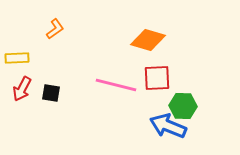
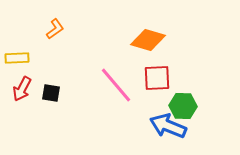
pink line: rotated 36 degrees clockwise
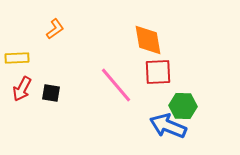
orange diamond: rotated 64 degrees clockwise
red square: moved 1 px right, 6 px up
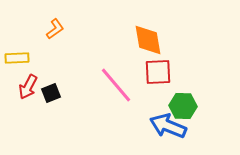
red arrow: moved 6 px right, 2 px up
black square: rotated 30 degrees counterclockwise
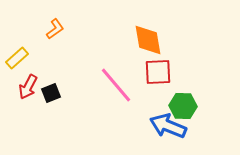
yellow rectangle: rotated 40 degrees counterclockwise
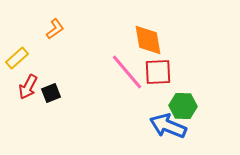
pink line: moved 11 px right, 13 px up
